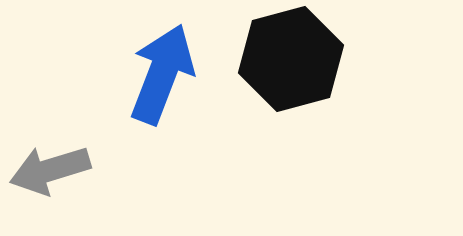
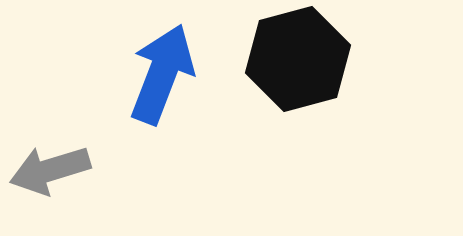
black hexagon: moved 7 px right
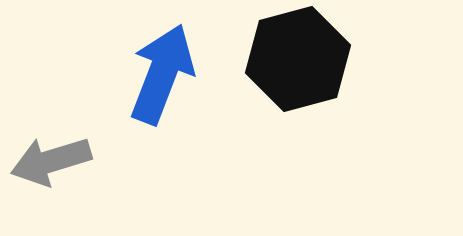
gray arrow: moved 1 px right, 9 px up
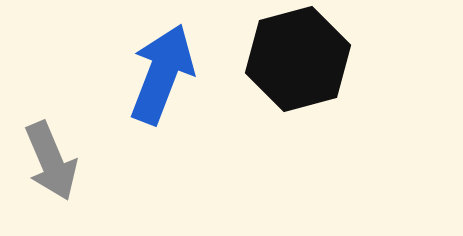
gray arrow: rotated 96 degrees counterclockwise
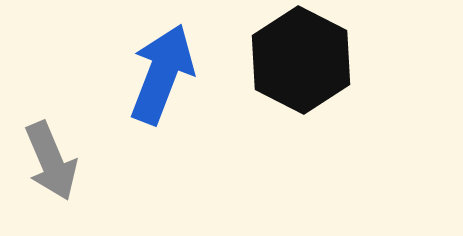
black hexagon: moved 3 px right, 1 px down; rotated 18 degrees counterclockwise
